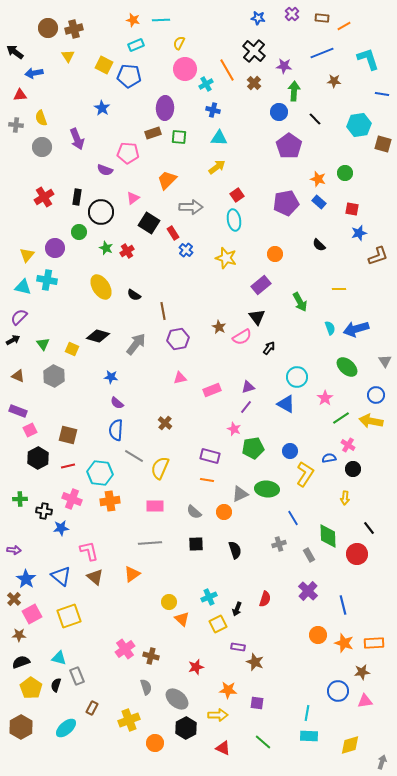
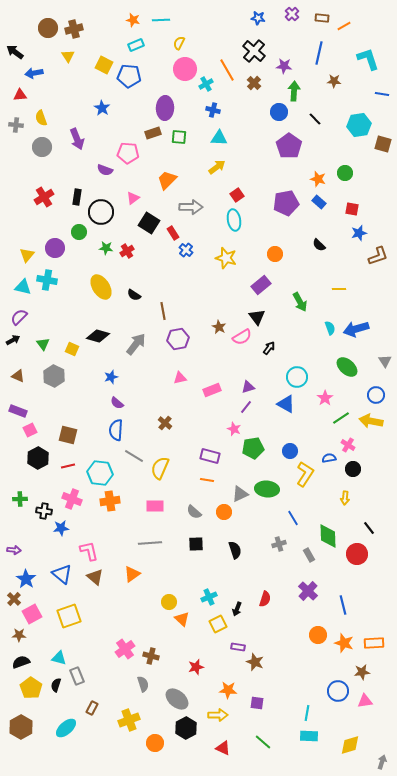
blue line at (322, 53): moved 3 px left; rotated 55 degrees counterclockwise
green star at (106, 248): rotated 16 degrees counterclockwise
blue star at (111, 377): rotated 24 degrees counterclockwise
blue triangle at (61, 576): moved 1 px right, 2 px up
gray semicircle at (146, 687): moved 3 px left, 3 px up
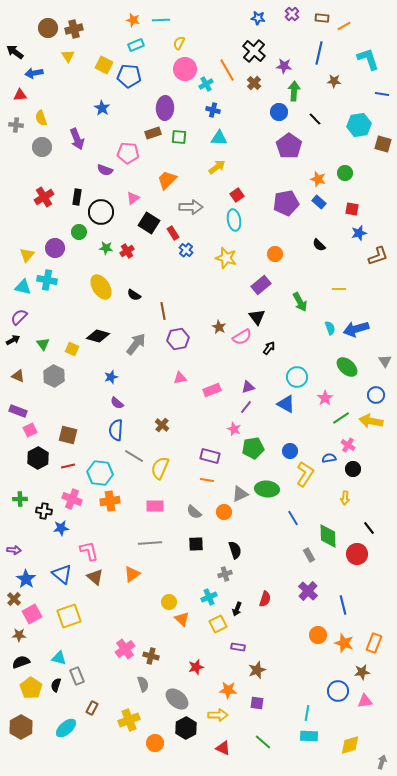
brown cross at (165, 423): moved 3 px left, 2 px down
gray cross at (279, 544): moved 54 px left, 30 px down
orange rectangle at (374, 643): rotated 66 degrees counterclockwise
brown star at (255, 662): moved 2 px right, 8 px down; rotated 30 degrees clockwise
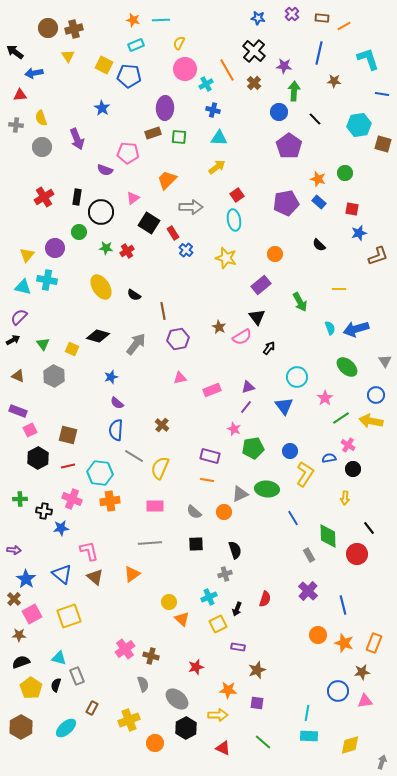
blue triangle at (286, 404): moved 2 px left, 2 px down; rotated 24 degrees clockwise
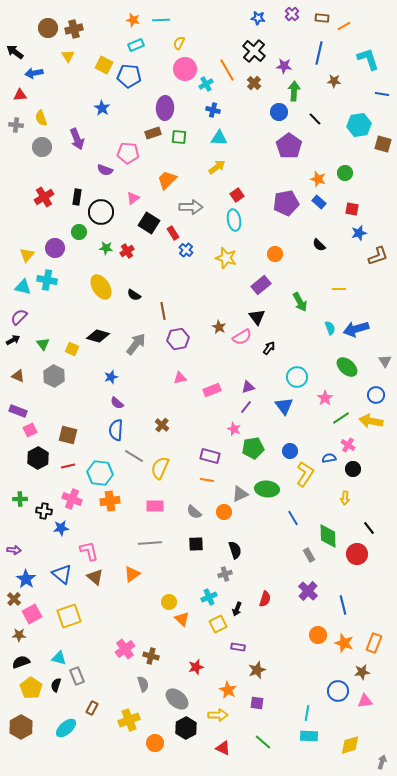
orange star at (228, 690): rotated 24 degrees clockwise
